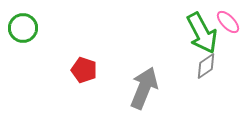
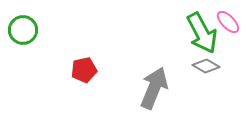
green circle: moved 2 px down
gray diamond: rotated 64 degrees clockwise
red pentagon: rotated 30 degrees counterclockwise
gray arrow: moved 10 px right
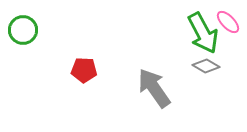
green arrow: moved 1 px right
red pentagon: rotated 15 degrees clockwise
gray arrow: rotated 57 degrees counterclockwise
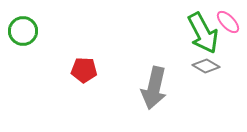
green circle: moved 1 px down
gray arrow: rotated 132 degrees counterclockwise
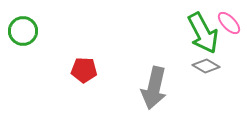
pink ellipse: moved 1 px right, 1 px down
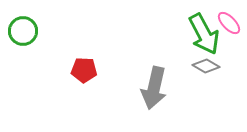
green arrow: moved 1 px right, 1 px down
